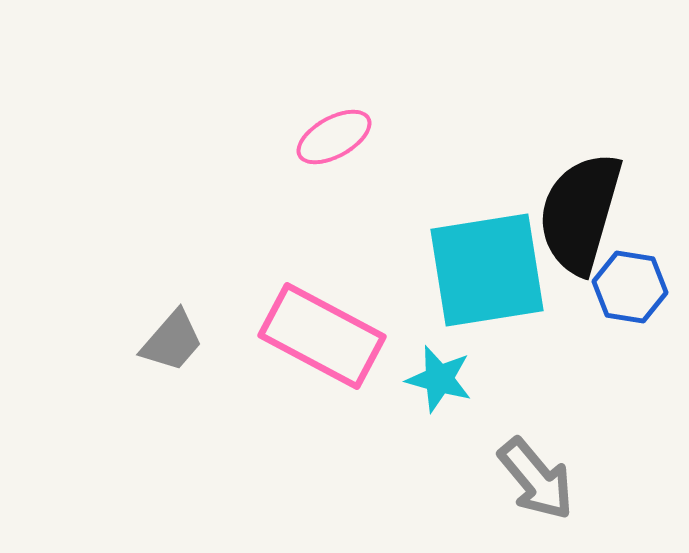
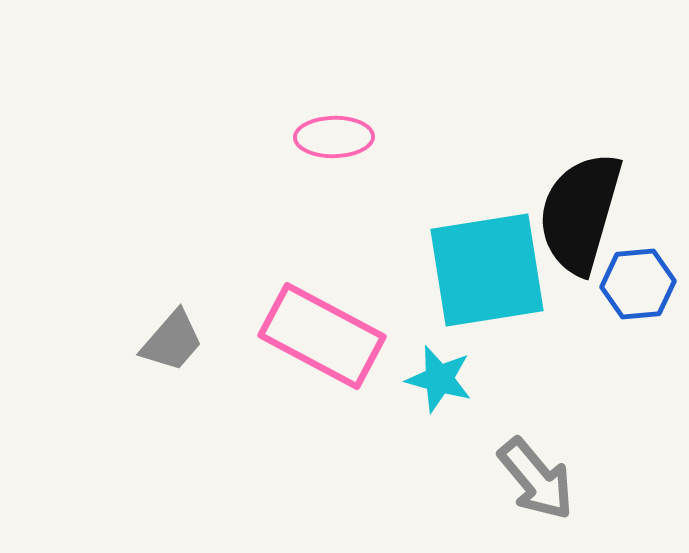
pink ellipse: rotated 28 degrees clockwise
blue hexagon: moved 8 px right, 3 px up; rotated 14 degrees counterclockwise
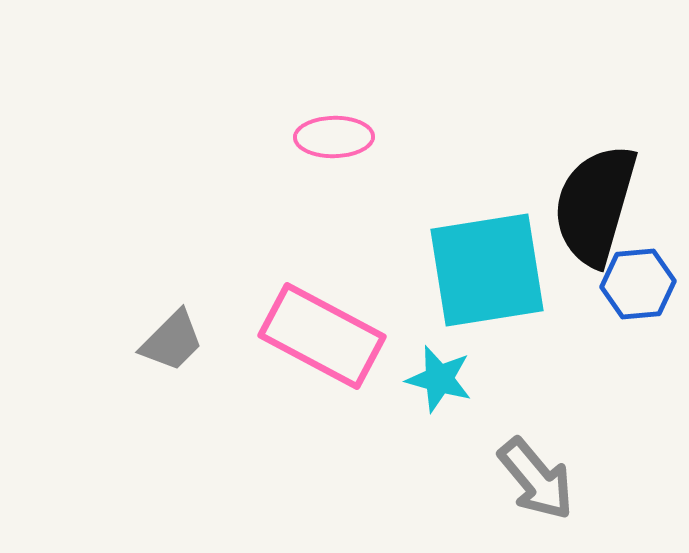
black semicircle: moved 15 px right, 8 px up
gray trapezoid: rotated 4 degrees clockwise
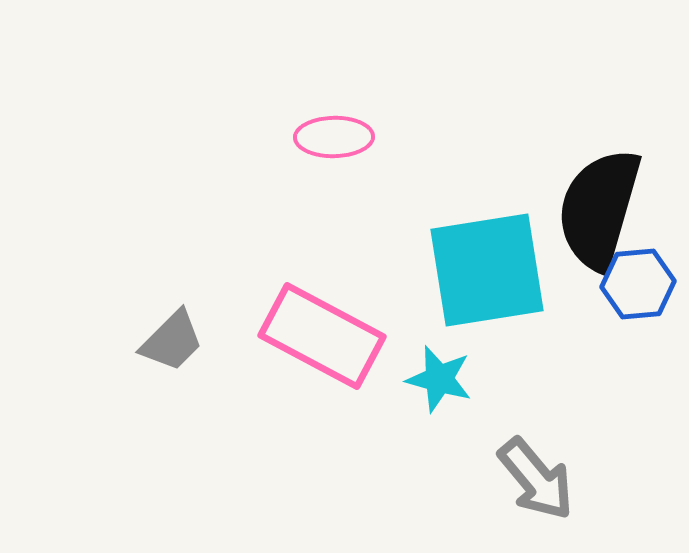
black semicircle: moved 4 px right, 4 px down
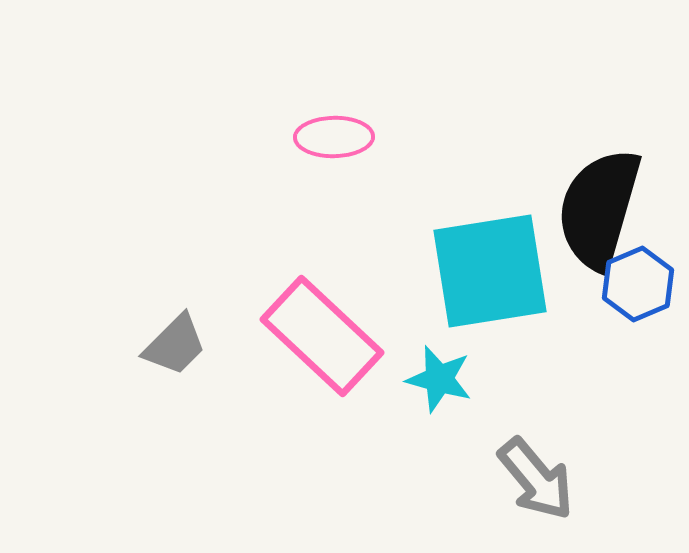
cyan square: moved 3 px right, 1 px down
blue hexagon: rotated 18 degrees counterclockwise
pink rectangle: rotated 15 degrees clockwise
gray trapezoid: moved 3 px right, 4 px down
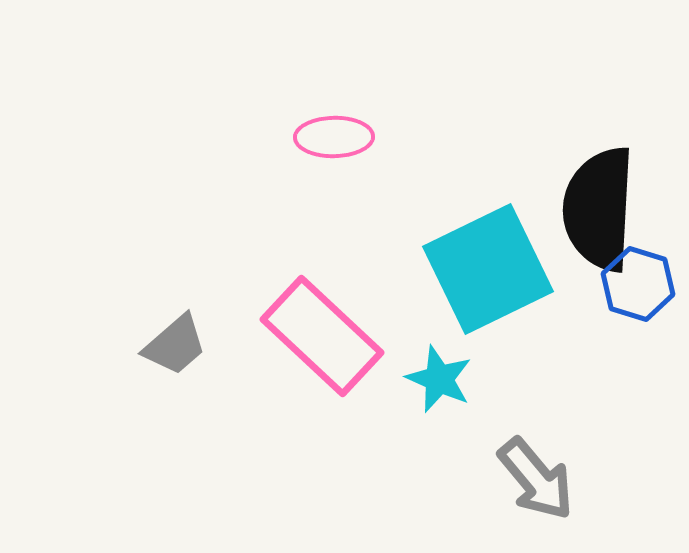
black semicircle: rotated 13 degrees counterclockwise
cyan square: moved 2 px left, 2 px up; rotated 17 degrees counterclockwise
blue hexagon: rotated 20 degrees counterclockwise
gray trapezoid: rotated 4 degrees clockwise
cyan star: rotated 8 degrees clockwise
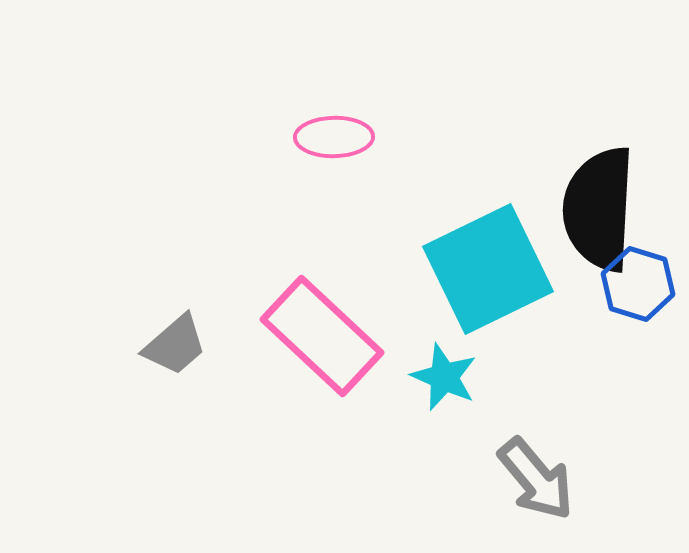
cyan star: moved 5 px right, 2 px up
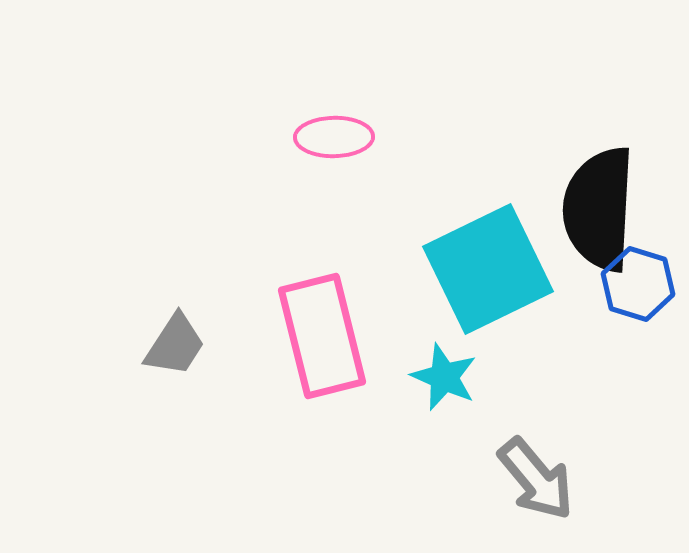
pink rectangle: rotated 33 degrees clockwise
gray trapezoid: rotated 16 degrees counterclockwise
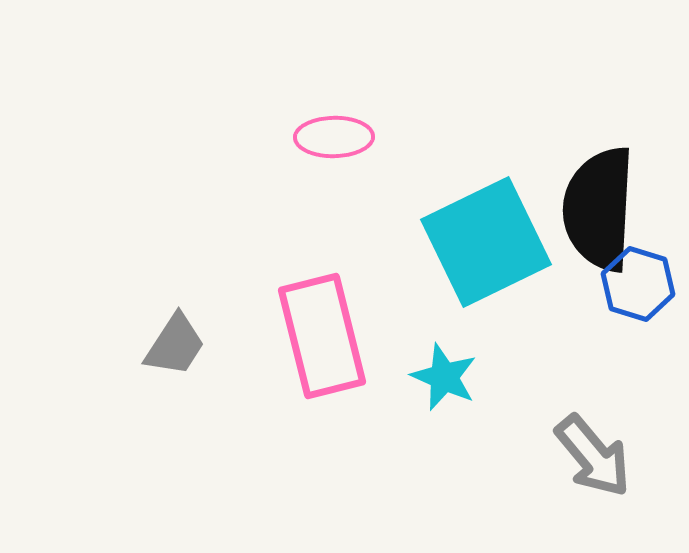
cyan square: moved 2 px left, 27 px up
gray arrow: moved 57 px right, 23 px up
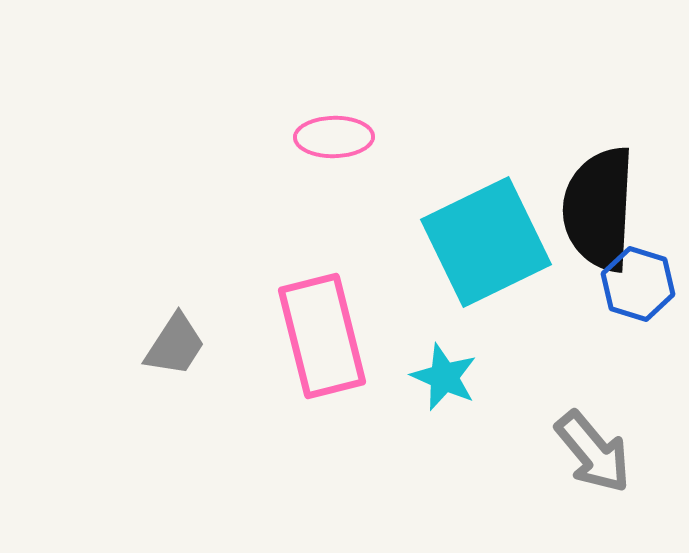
gray arrow: moved 4 px up
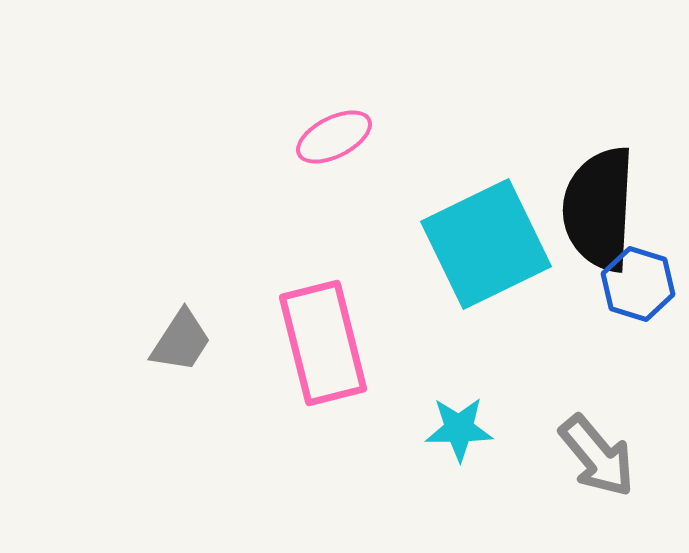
pink ellipse: rotated 26 degrees counterclockwise
cyan square: moved 2 px down
pink rectangle: moved 1 px right, 7 px down
gray trapezoid: moved 6 px right, 4 px up
cyan star: moved 15 px right, 52 px down; rotated 24 degrees counterclockwise
gray arrow: moved 4 px right, 4 px down
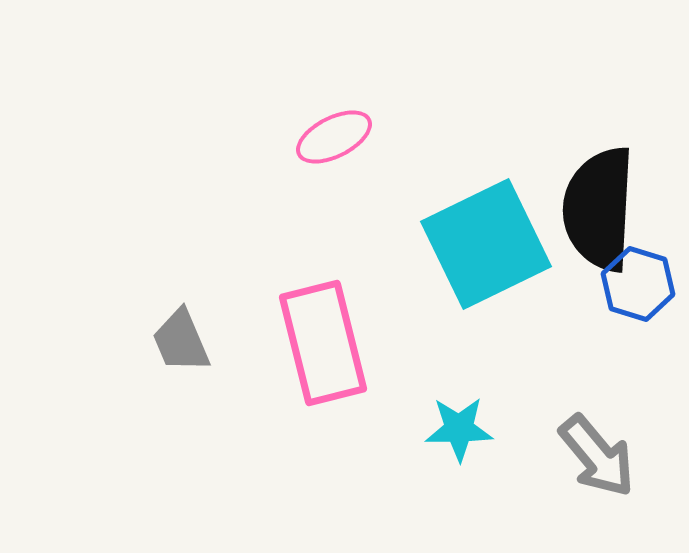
gray trapezoid: rotated 124 degrees clockwise
